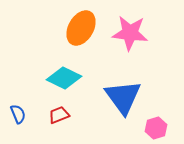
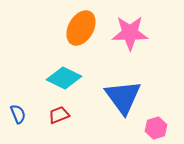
pink star: rotated 6 degrees counterclockwise
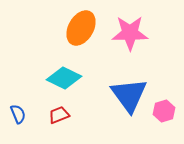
blue triangle: moved 6 px right, 2 px up
pink hexagon: moved 8 px right, 17 px up
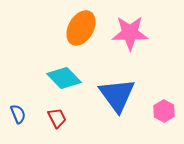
cyan diamond: rotated 20 degrees clockwise
blue triangle: moved 12 px left
pink hexagon: rotated 15 degrees counterclockwise
red trapezoid: moved 2 px left, 3 px down; rotated 85 degrees clockwise
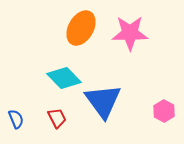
blue triangle: moved 14 px left, 6 px down
blue semicircle: moved 2 px left, 5 px down
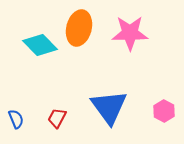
orange ellipse: moved 2 px left; rotated 16 degrees counterclockwise
cyan diamond: moved 24 px left, 33 px up
blue triangle: moved 6 px right, 6 px down
red trapezoid: rotated 125 degrees counterclockwise
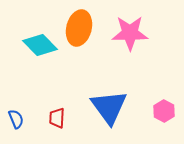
red trapezoid: rotated 25 degrees counterclockwise
